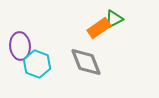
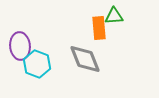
green triangle: moved 3 px up; rotated 24 degrees clockwise
orange rectangle: rotated 60 degrees counterclockwise
gray diamond: moved 1 px left, 3 px up
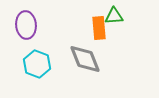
purple ellipse: moved 6 px right, 21 px up
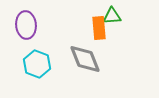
green triangle: moved 2 px left
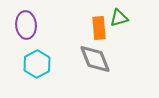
green triangle: moved 7 px right, 2 px down; rotated 12 degrees counterclockwise
gray diamond: moved 10 px right
cyan hexagon: rotated 12 degrees clockwise
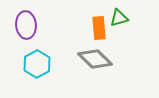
gray diamond: rotated 24 degrees counterclockwise
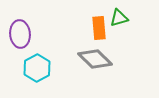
purple ellipse: moved 6 px left, 9 px down
cyan hexagon: moved 4 px down
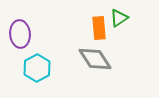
green triangle: rotated 18 degrees counterclockwise
gray diamond: rotated 12 degrees clockwise
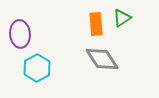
green triangle: moved 3 px right
orange rectangle: moved 3 px left, 4 px up
gray diamond: moved 7 px right
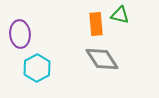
green triangle: moved 2 px left, 3 px up; rotated 48 degrees clockwise
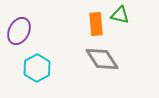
purple ellipse: moved 1 px left, 3 px up; rotated 32 degrees clockwise
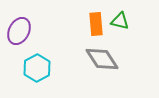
green triangle: moved 6 px down
